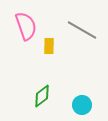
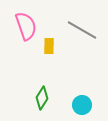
green diamond: moved 2 px down; rotated 20 degrees counterclockwise
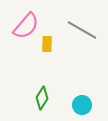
pink semicircle: rotated 60 degrees clockwise
yellow rectangle: moved 2 px left, 2 px up
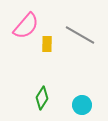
gray line: moved 2 px left, 5 px down
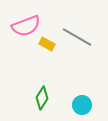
pink semicircle: rotated 28 degrees clockwise
gray line: moved 3 px left, 2 px down
yellow rectangle: rotated 63 degrees counterclockwise
